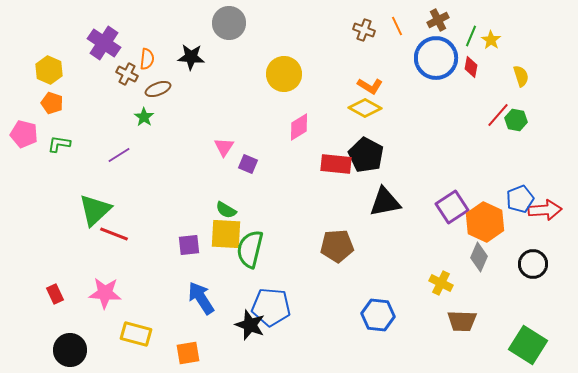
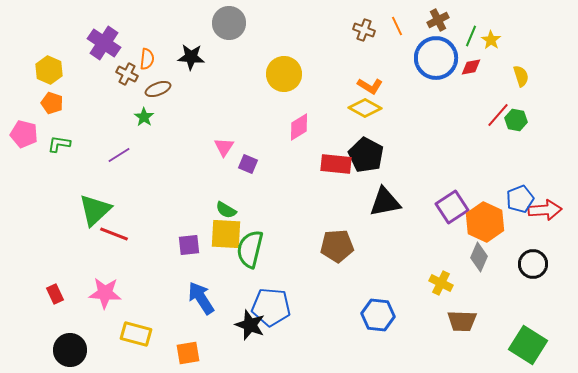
red diamond at (471, 67): rotated 70 degrees clockwise
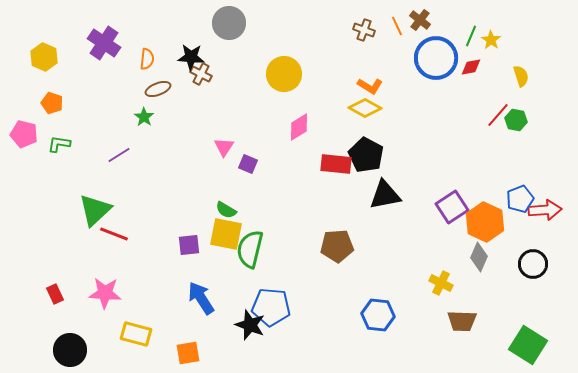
brown cross at (438, 20): moved 18 px left; rotated 25 degrees counterclockwise
yellow hexagon at (49, 70): moved 5 px left, 13 px up
brown cross at (127, 74): moved 74 px right
black triangle at (385, 202): moved 7 px up
yellow square at (226, 234): rotated 8 degrees clockwise
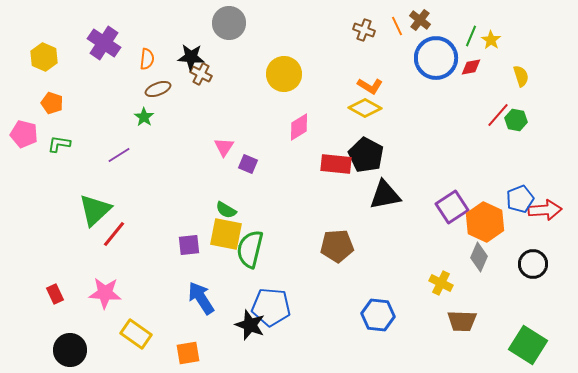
red line at (114, 234): rotated 72 degrees counterclockwise
yellow rectangle at (136, 334): rotated 20 degrees clockwise
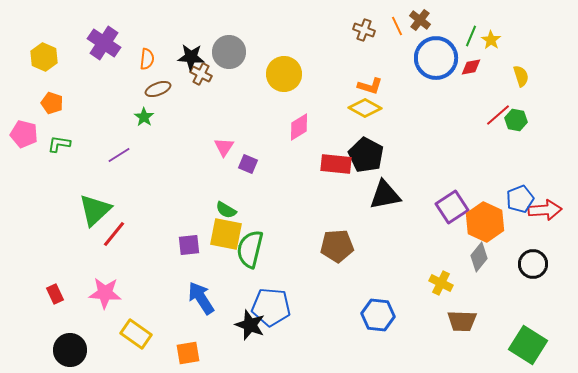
gray circle at (229, 23): moved 29 px down
orange L-shape at (370, 86): rotated 15 degrees counterclockwise
red line at (498, 115): rotated 8 degrees clockwise
gray diamond at (479, 257): rotated 16 degrees clockwise
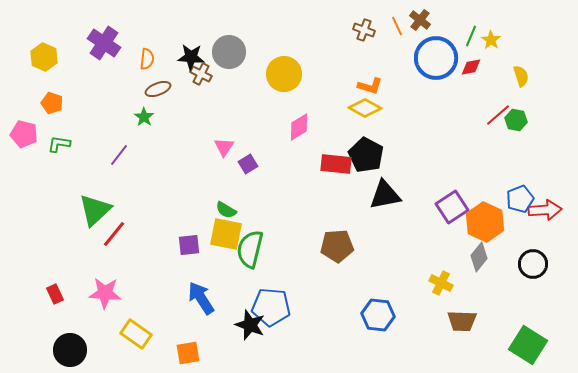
purple line at (119, 155): rotated 20 degrees counterclockwise
purple square at (248, 164): rotated 36 degrees clockwise
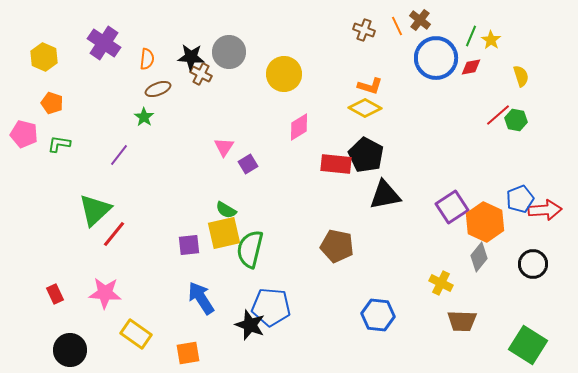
yellow square at (226, 234): moved 2 px left, 1 px up; rotated 24 degrees counterclockwise
brown pentagon at (337, 246): rotated 16 degrees clockwise
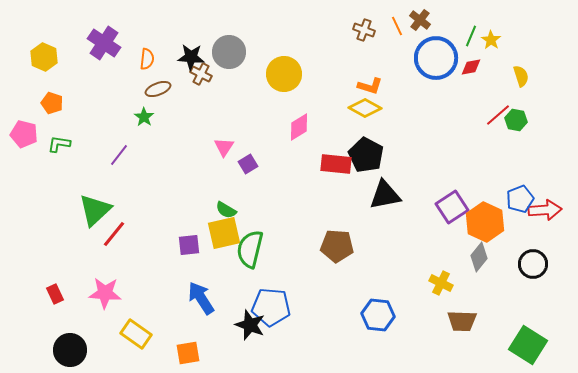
brown pentagon at (337, 246): rotated 8 degrees counterclockwise
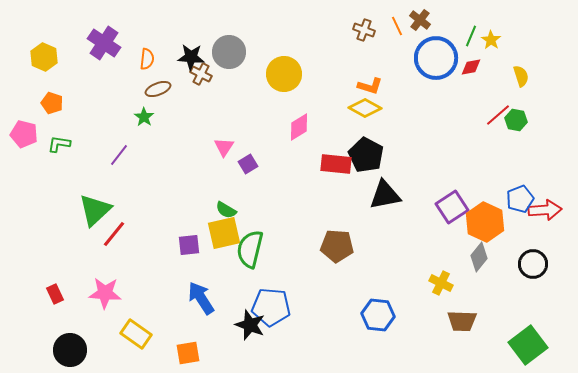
green square at (528, 345): rotated 21 degrees clockwise
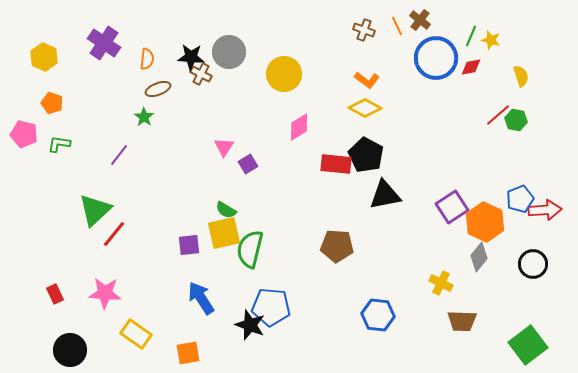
yellow star at (491, 40): rotated 18 degrees counterclockwise
orange L-shape at (370, 86): moved 3 px left, 6 px up; rotated 20 degrees clockwise
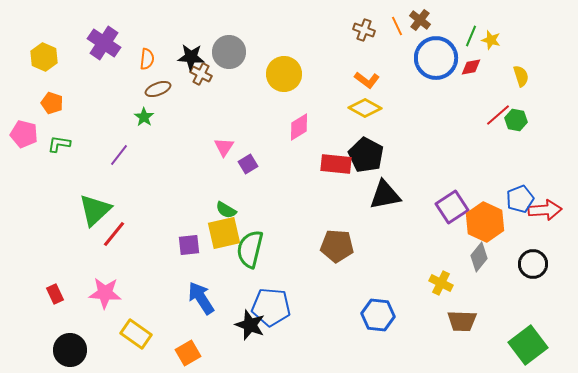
orange square at (188, 353): rotated 20 degrees counterclockwise
